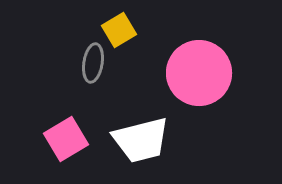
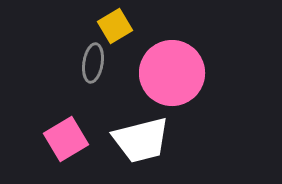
yellow square: moved 4 px left, 4 px up
pink circle: moved 27 px left
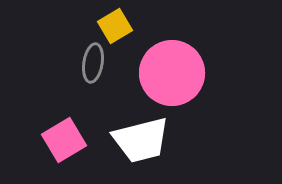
pink square: moved 2 px left, 1 px down
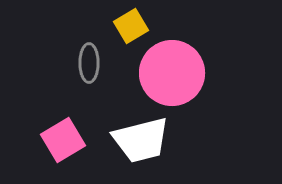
yellow square: moved 16 px right
gray ellipse: moved 4 px left; rotated 9 degrees counterclockwise
pink square: moved 1 px left
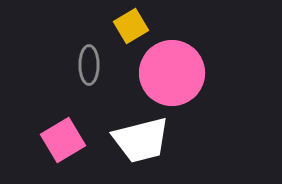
gray ellipse: moved 2 px down
